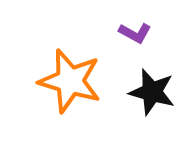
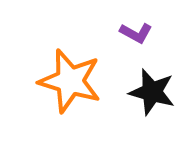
purple L-shape: moved 1 px right
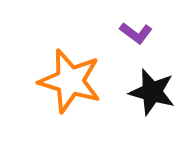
purple L-shape: rotated 8 degrees clockwise
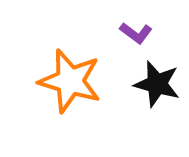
black star: moved 5 px right, 8 px up
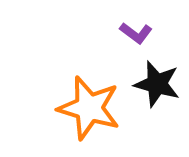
orange star: moved 19 px right, 27 px down
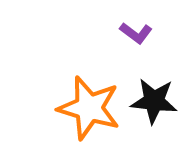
black star: moved 3 px left, 17 px down; rotated 9 degrees counterclockwise
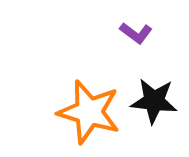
orange star: moved 4 px down
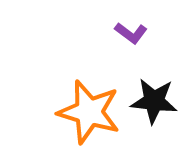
purple L-shape: moved 5 px left
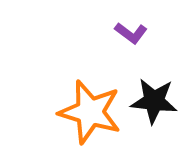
orange star: moved 1 px right
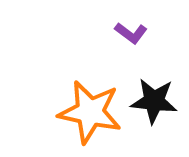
orange star: rotated 4 degrees counterclockwise
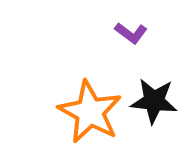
orange star: rotated 16 degrees clockwise
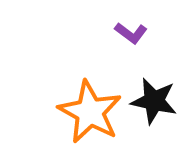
black star: rotated 6 degrees clockwise
